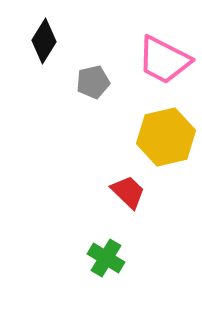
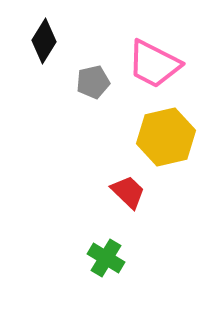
pink trapezoid: moved 10 px left, 4 px down
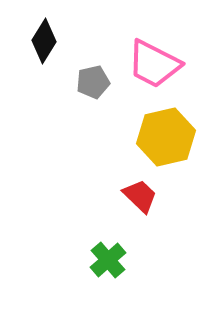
red trapezoid: moved 12 px right, 4 px down
green cross: moved 2 px right, 2 px down; rotated 18 degrees clockwise
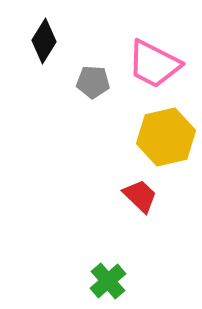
gray pentagon: rotated 16 degrees clockwise
green cross: moved 21 px down
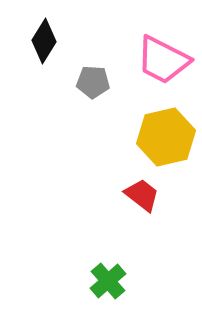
pink trapezoid: moved 9 px right, 4 px up
red trapezoid: moved 2 px right, 1 px up; rotated 6 degrees counterclockwise
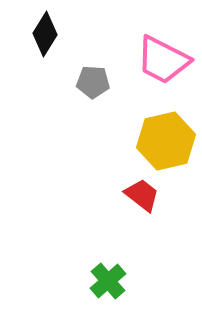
black diamond: moved 1 px right, 7 px up
yellow hexagon: moved 4 px down
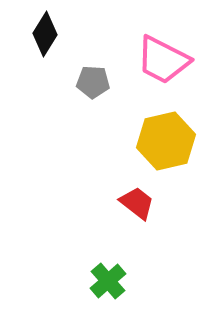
red trapezoid: moved 5 px left, 8 px down
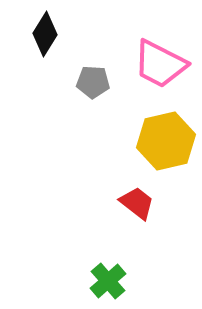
pink trapezoid: moved 3 px left, 4 px down
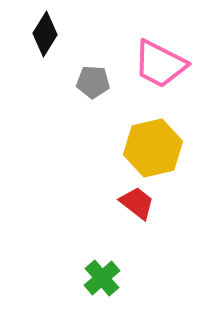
yellow hexagon: moved 13 px left, 7 px down
green cross: moved 6 px left, 3 px up
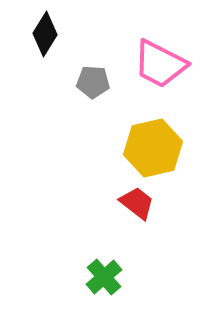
green cross: moved 2 px right, 1 px up
